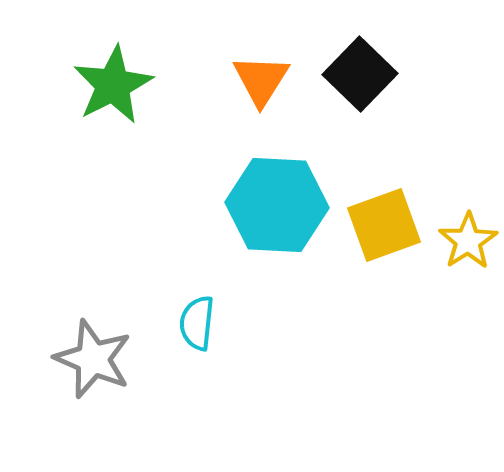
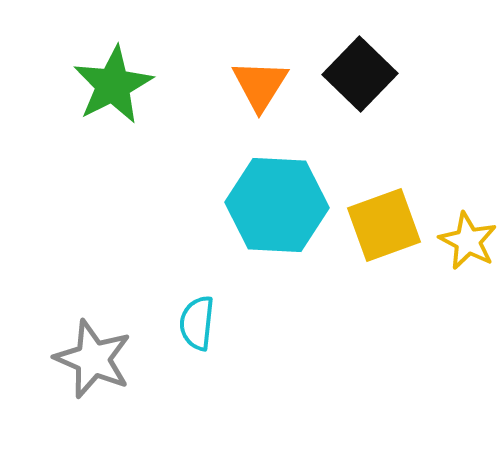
orange triangle: moved 1 px left, 5 px down
yellow star: rotated 12 degrees counterclockwise
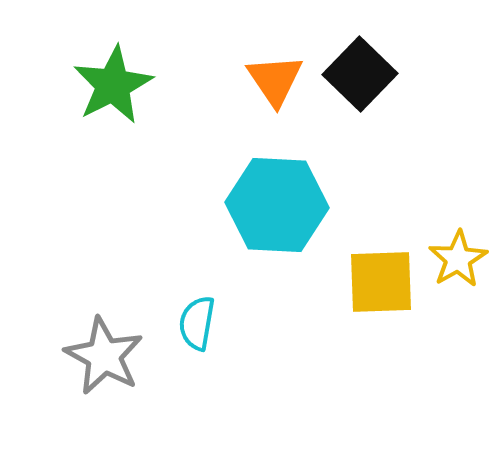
orange triangle: moved 15 px right, 5 px up; rotated 6 degrees counterclockwise
yellow square: moved 3 px left, 57 px down; rotated 18 degrees clockwise
yellow star: moved 10 px left, 18 px down; rotated 14 degrees clockwise
cyan semicircle: rotated 4 degrees clockwise
gray star: moved 11 px right, 3 px up; rotated 6 degrees clockwise
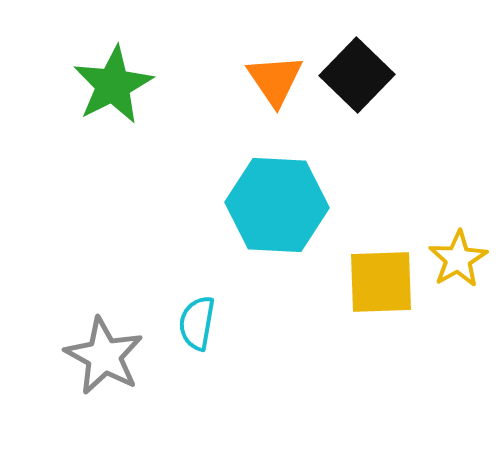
black square: moved 3 px left, 1 px down
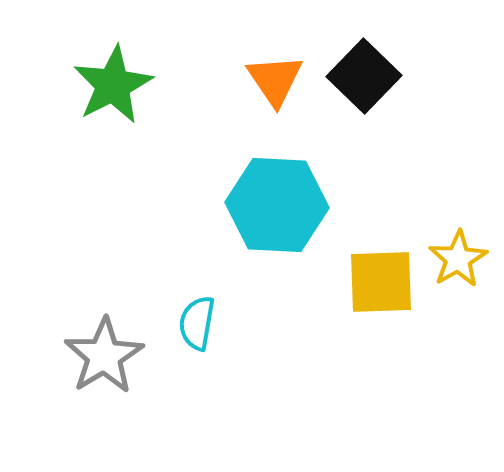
black square: moved 7 px right, 1 px down
gray star: rotated 12 degrees clockwise
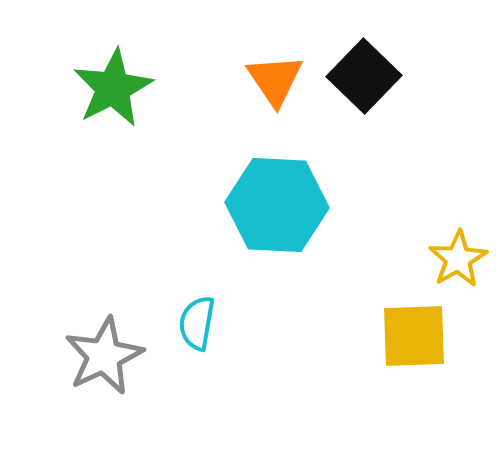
green star: moved 3 px down
yellow square: moved 33 px right, 54 px down
gray star: rotated 6 degrees clockwise
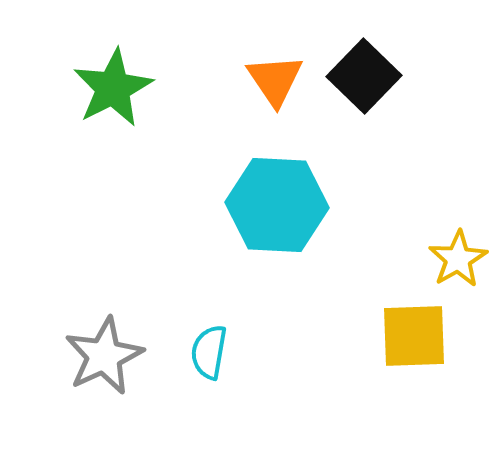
cyan semicircle: moved 12 px right, 29 px down
